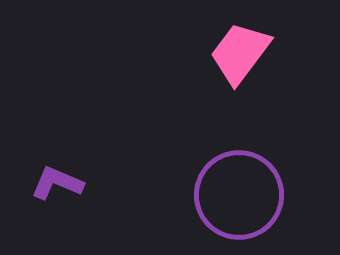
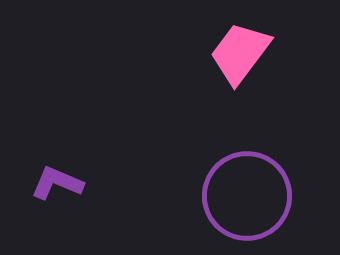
purple circle: moved 8 px right, 1 px down
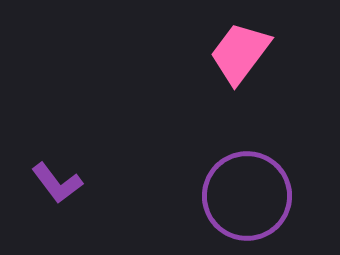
purple L-shape: rotated 150 degrees counterclockwise
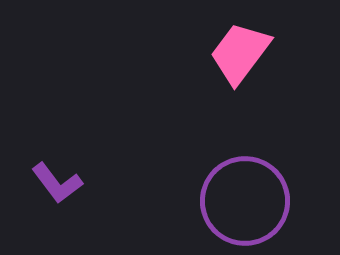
purple circle: moved 2 px left, 5 px down
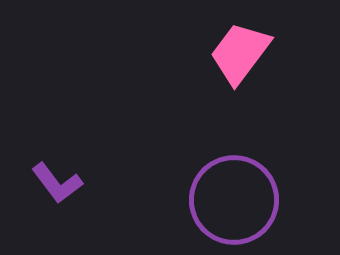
purple circle: moved 11 px left, 1 px up
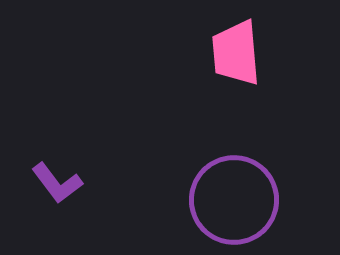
pink trapezoid: moved 4 px left; rotated 42 degrees counterclockwise
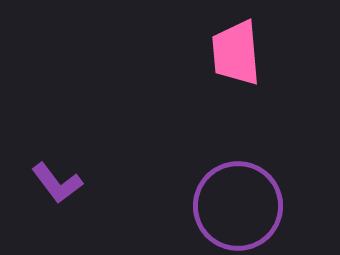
purple circle: moved 4 px right, 6 px down
